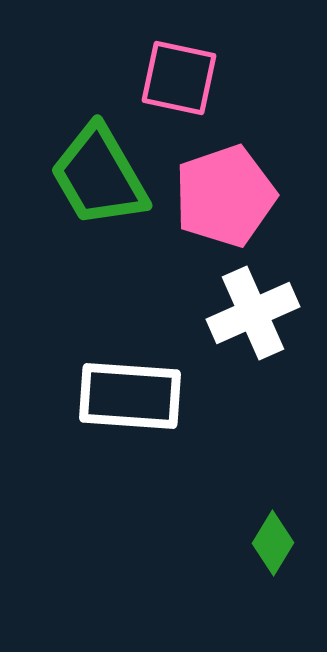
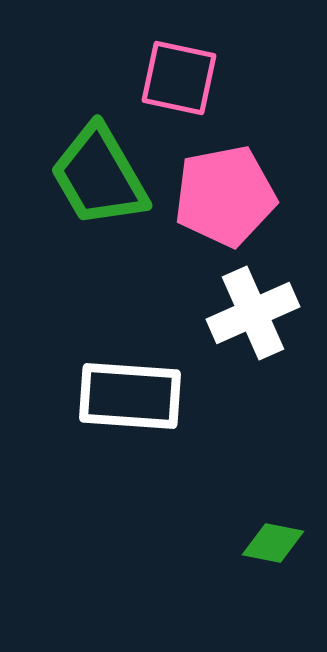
pink pentagon: rotated 8 degrees clockwise
green diamond: rotated 70 degrees clockwise
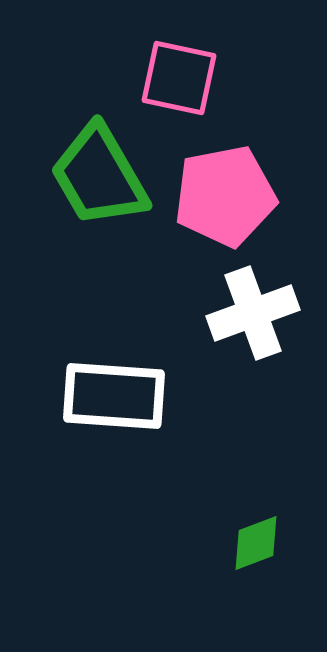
white cross: rotated 4 degrees clockwise
white rectangle: moved 16 px left
green diamond: moved 17 px left; rotated 32 degrees counterclockwise
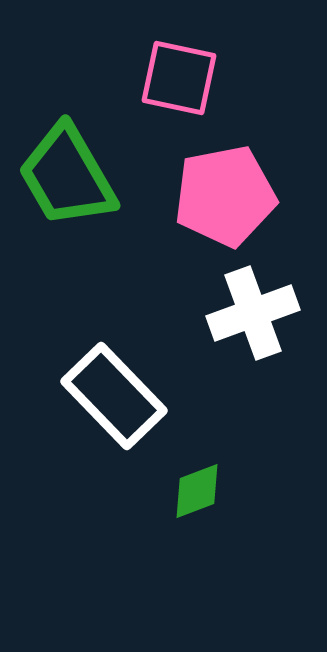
green trapezoid: moved 32 px left
white rectangle: rotated 42 degrees clockwise
green diamond: moved 59 px left, 52 px up
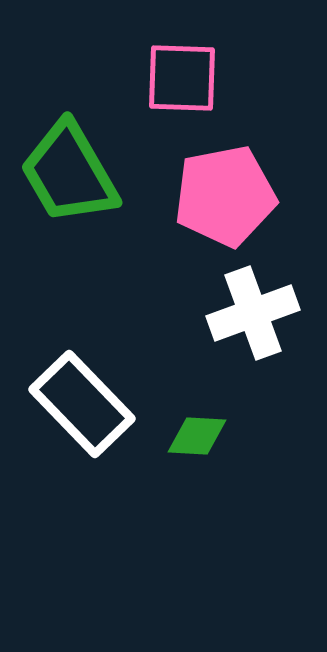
pink square: moved 3 px right; rotated 10 degrees counterclockwise
green trapezoid: moved 2 px right, 3 px up
white rectangle: moved 32 px left, 8 px down
green diamond: moved 55 px up; rotated 24 degrees clockwise
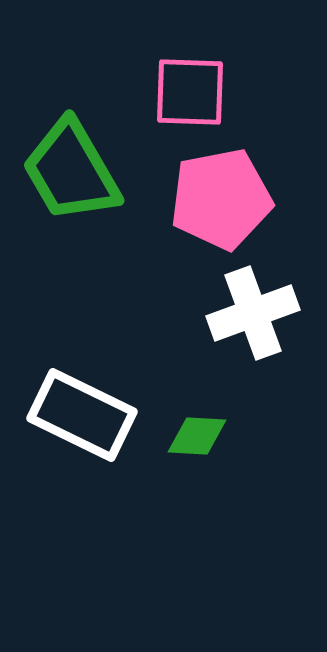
pink square: moved 8 px right, 14 px down
green trapezoid: moved 2 px right, 2 px up
pink pentagon: moved 4 px left, 3 px down
white rectangle: moved 11 px down; rotated 20 degrees counterclockwise
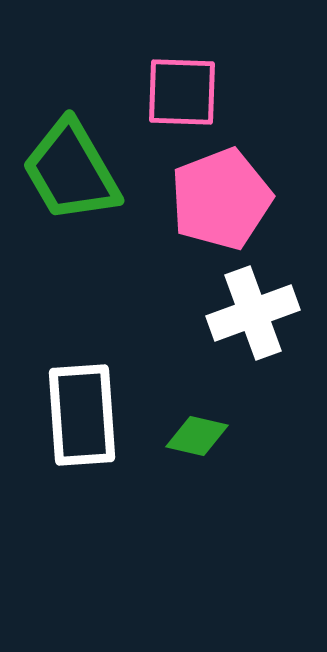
pink square: moved 8 px left
pink pentagon: rotated 10 degrees counterclockwise
white rectangle: rotated 60 degrees clockwise
green diamond: rotated 10 degrees clockwise
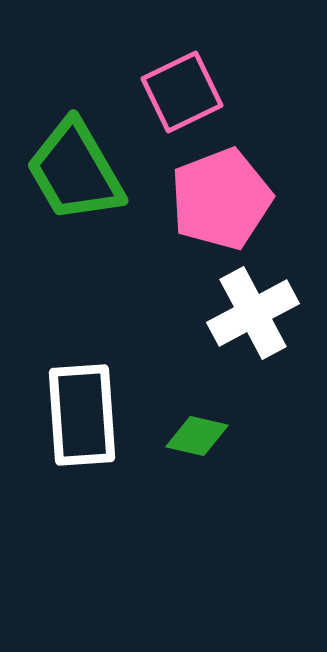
pink square: rotated 28 degrees counterclockwise
green trapezoid: moved 4 px right
white cross: rotated 8 degrees counterclockwise
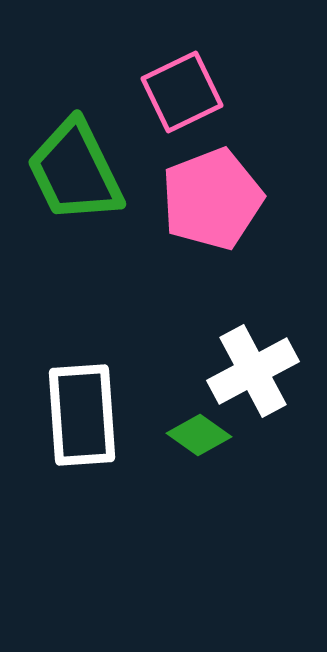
green trapezoid: rotated 4 degrees clockwise
pink pentagon: moved 9 px left
white cross: moved 58 px down
green diamond: moved 2 px right, 1 px up; rotated 22 degrees clockwise
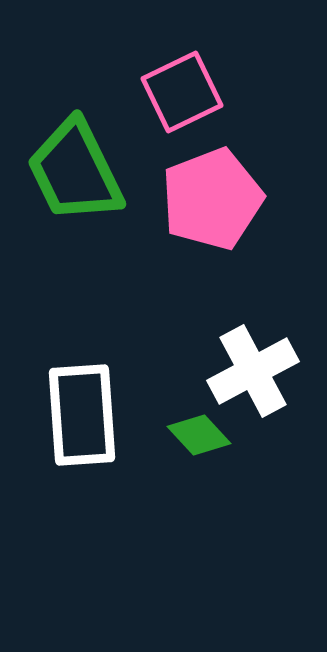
green diamond: rotated 12 degrees clockwise
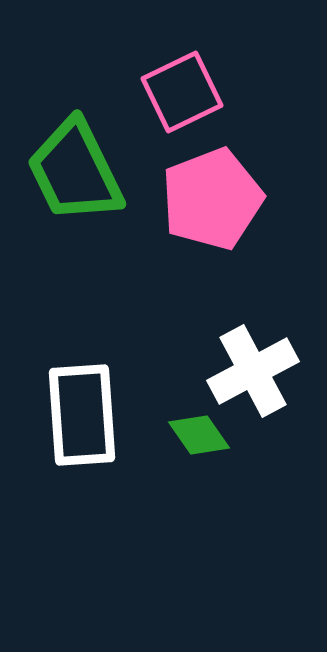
green diamond: rotated 8 degrees clockwise
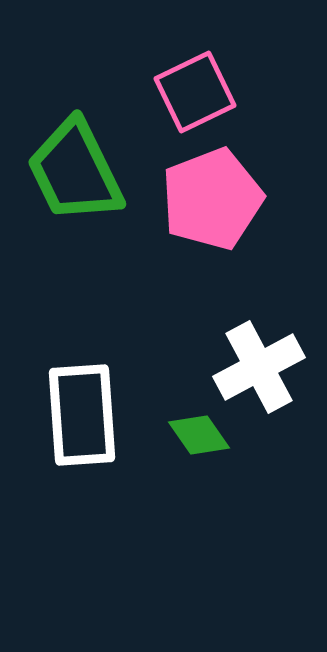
pink square: moved 13 px right
white cross: moved 6 px right, 4 px up
